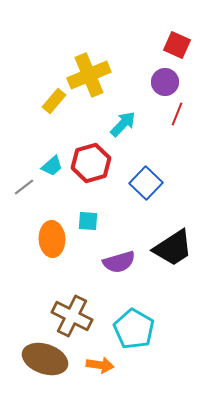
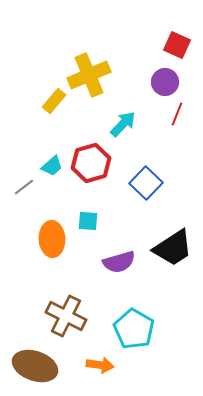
brown cross: moved 6 px left
brown ellipse: moved 10 px left, 7 px down
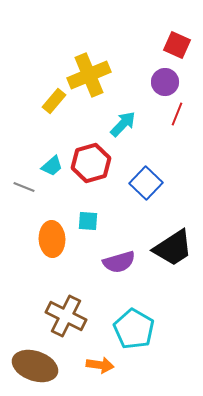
gray line: rotated 60 degrees clockwise
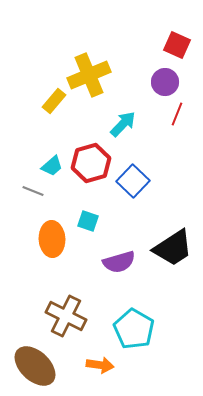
blue square: moved 13 px left, 2 px up
gray line: moved 9 px right, 4 px down
cyan square: rotated 15 degrees clockwise
brown ellipse: rotated 24 degrees clockwise
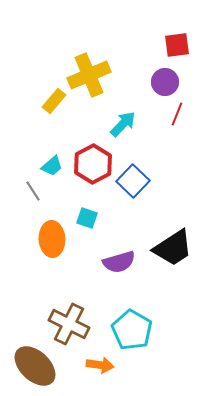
red square: rotated 32 degrees counterclockwise
red hexagon: moved 2 px right, 1 px down; rotated 12 degrees counterclockwise
gray line: rotated 35 degrees clockwise
cyan square: moved 1 px left, 3 px up
brown cross: moved 3 px right, 8 px down
cyan pentagon: moved 2 px left, 1 px down
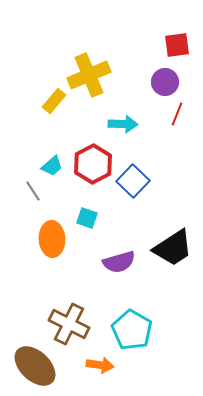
cyan arrow: rotated 48 degrees clockwise
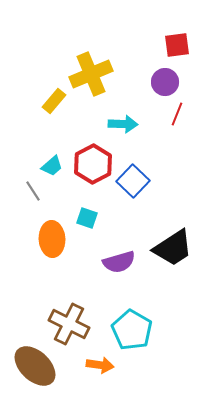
yellow cross: moved 2 px right, 1 px up
